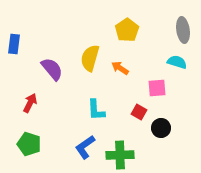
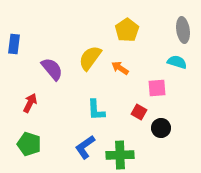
yellow semicircle: rotated 20 degrees clockwise
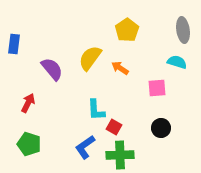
red arrow: moved 2 px left
red square: moved 25 px left, 15 px down
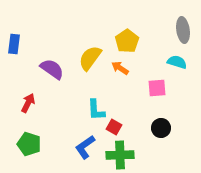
yellow pentagon: moved 11 px down
purple semicircle: rotated 15 degrees counterclockwise
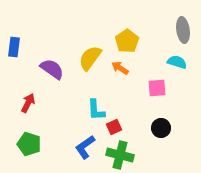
blue rectangle: moved 3 px down
red square: rotated 35 degrees clockwise
green cross: rotated 16 degrees clockwise
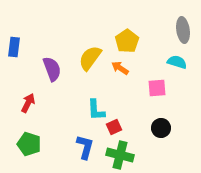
purple semicircle: rotated 35 degrees clockwise
blue L-shape: rotated 140 degrees clockwise
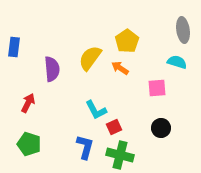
purple semicircle: rotated 15 degrees clockwise
cyan L-shape: rotated 25 degrees counterclockwise
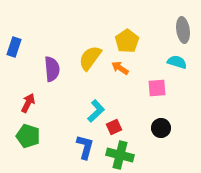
blue rectangle: rotated 12 degrees clockwise
cyan L-shape: moved 1 px down; rotated 105 degrees counterclockwise
green pentagon: moved 1 px left, 8 px up
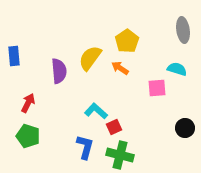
blue rectangle: moved 9 px down; rotated 24 degrees counterclockwise
cyan semicircle: moved 7 px down
purple semicircle: moved 7 px right, 2 px down
cyan L-shape: rotated 95 degrees counterclockwise
black circle: moved 24 px right
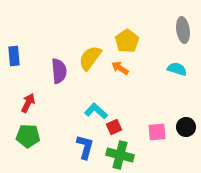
pink square: moved 44 px down
black circle: moved 1 px right, 1 px up
green pentagon: rotated 15 degrees counterclockwise
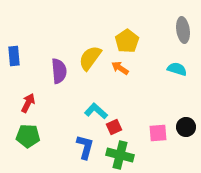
pink square: moved 1 px right, 1 px down
